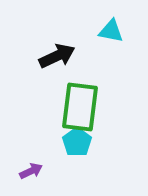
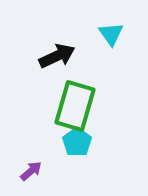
cyan triangle: moved 3 px down; rotated 44 degrees clockwise
green rectangle: moved 5 px left, 1 px up; rotated 9 degrees clockwise
purple arrow: rotated 15 degrees counterclockwise
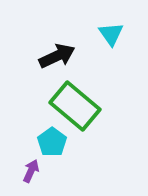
green rectangle: rotated 66 degrees counterclockwise
cyan pentagon: moved 25 px left
purple arrow: rotated 25 degrees counterclockwise
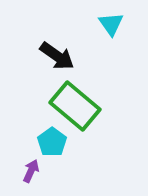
cyan triangle: moved 10 px up
black arrow: rotated 60 degrees clockwise
